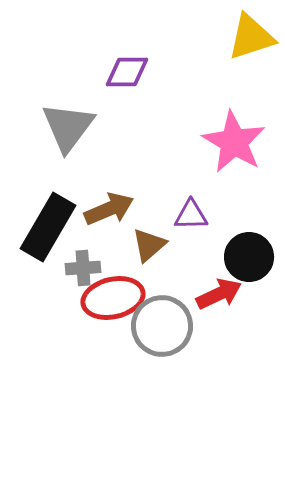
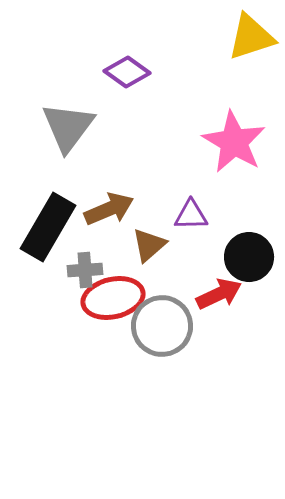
purple diamond: rotated 36 degrees clockwise
gray cross: moved 2 px right, 2 px down
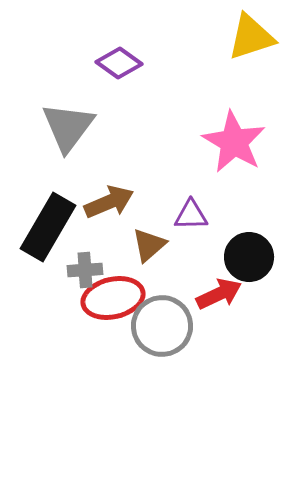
purple diamond: moved 8 px left, 9 px up
brown arrow: moved 7 px up
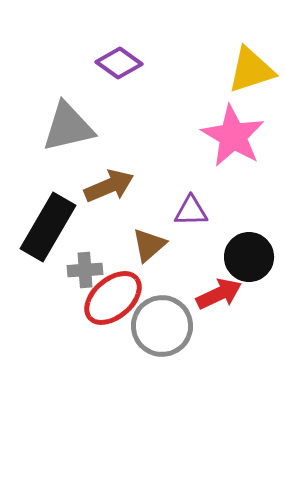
yellow triangle: moved 33 px down
gray triangle: rotated 40 degrees clockwise
pink star: moved 1 px left, 6 px up
brown arrow: moved 16 px up
purple triangle: moved 4 px up
red ellipse: rotated 28 degrees counterclockwise
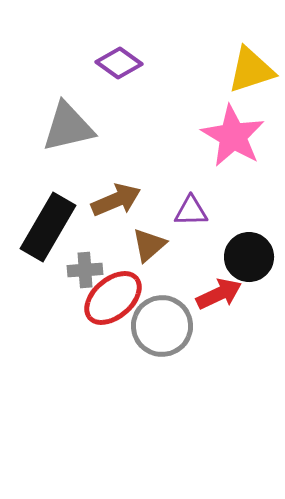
brown arrow: moved 7 px right, 14 px down
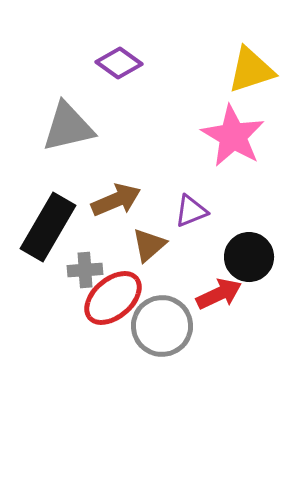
purple triangle: rotated 21 degrees counterclockwise
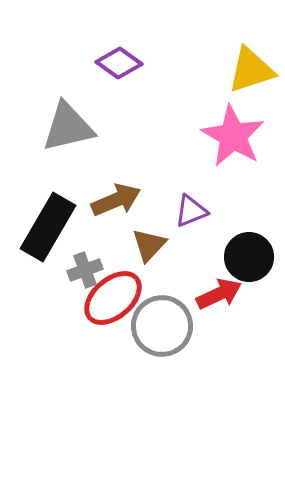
brown triangle: rotated 6 degrees counterclockwise
gray cross: rotated 16 degrees counterclockwise
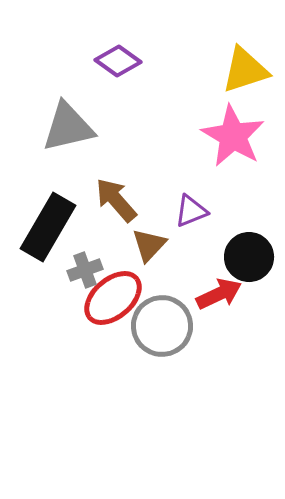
purple diamond: moved 1 px left, 2 px up
yellow triangle: moved 6 px left
brown arrow: rotated 108 degrees counterclockwise
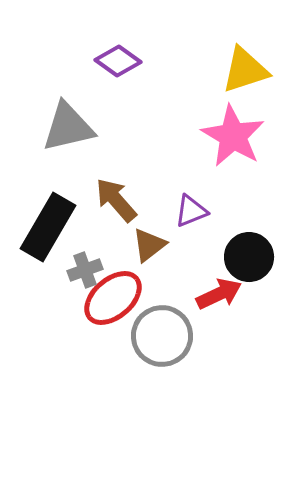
brown triangle: rotated 9 degrees clockwise
gray circle: moved 10 px down
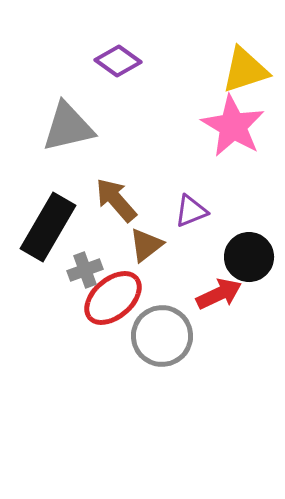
pink star: moved 10 px up
brown triangle: moved 3 px left
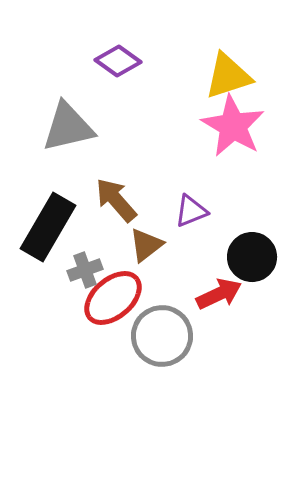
yellow triangle: moved 17 px left, 6 px down
black circle: moved 3 px right
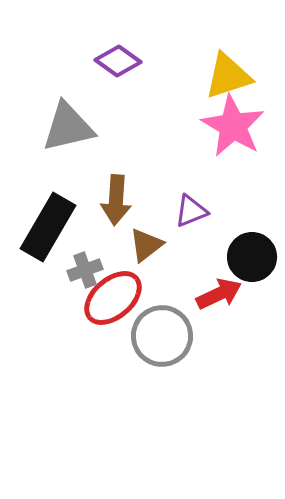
brown arrow: rotated 135 degrees counterclockwise
